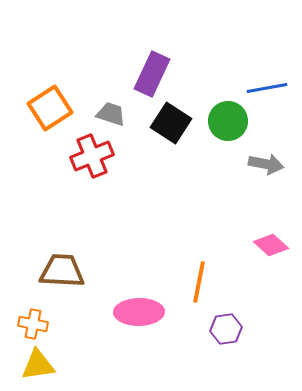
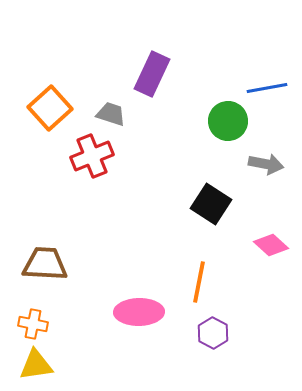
orange square: rotated 9 degrees counterclockwise
black square: moved 40 px right, 81 px down
brown trapezoid: moved 17 px left, 7 px up
purple hexagon: moved 13 px left, 4 px down; rotated 24 degrees counterclockwise
yellow triangle: moved 2 px left
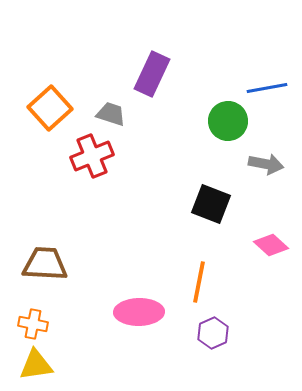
black square: rotated 12 degrees counterclockwise
purple hexagon: rotated 8 degrees clockwise
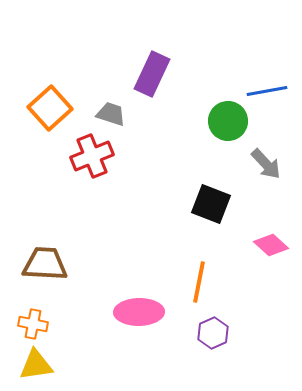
blue line: moved 3 px down
gray arrow: rotated 36 degrees clockwise
